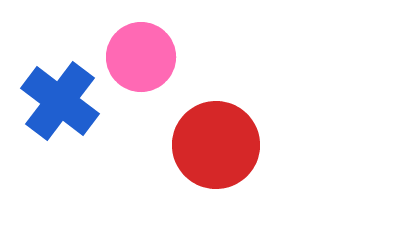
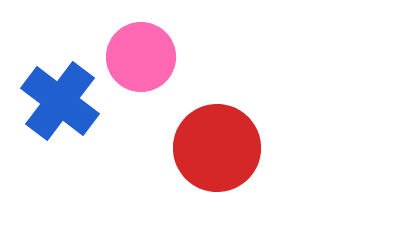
red circle: moved 1 px right, 3 px down
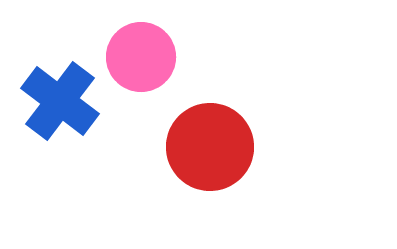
red circle: moved 7 px left, 1 px up
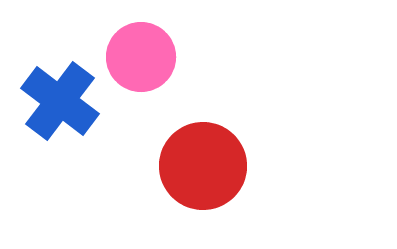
red circle: moved 7 px left, 19 px down
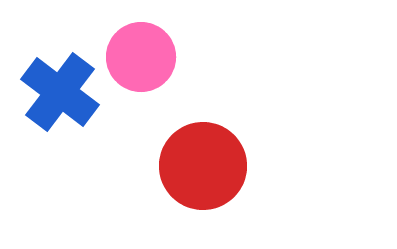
blue cross: moved 9 px up
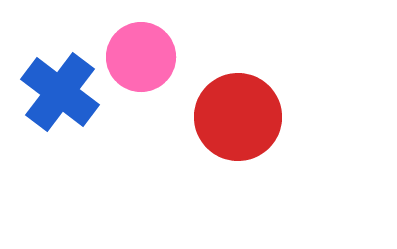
red circle: moved 35 px right, 49 px up
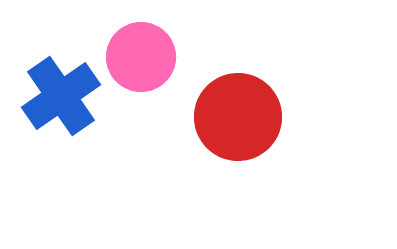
blue cross: moved 1 px right, 4 px down; rotated 18 degrees clockwise
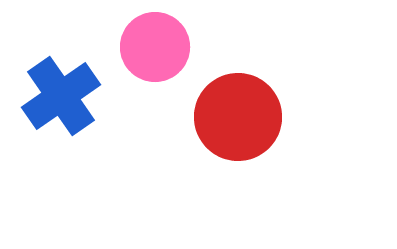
pink circle: moved 14 px right, 10 px up
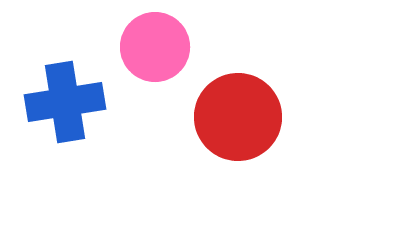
blue cross: moved 4 px right, 6 px down; rotated 26 degrees clockwise
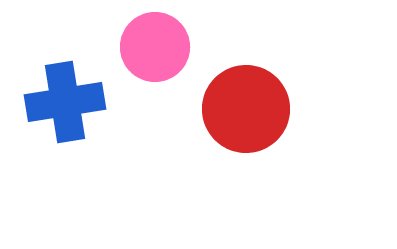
red circle: moved 8 px right, 8 px up
